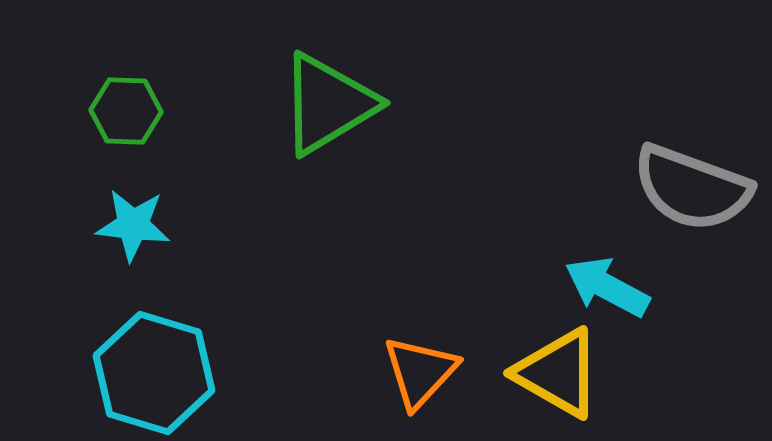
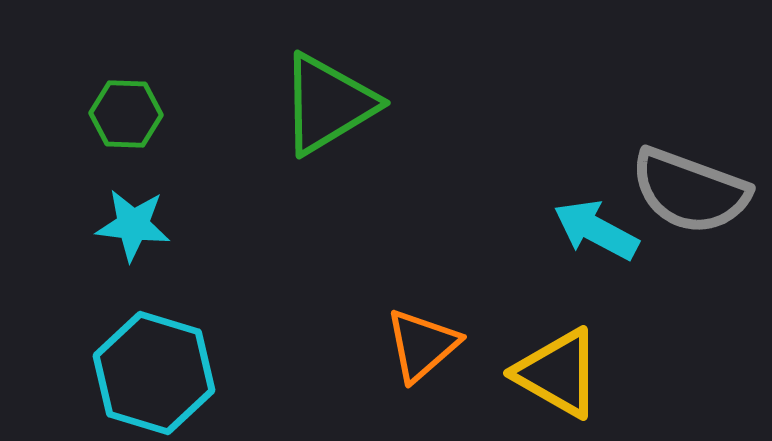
green hexagon: moved 3 px down
gray semicircle: moved 2 px left, 3 px down
cyan arrow: moved 11 px left, 57 px up
orange triangle: moved 2 px right, 27 px up; rotated 6 degrees clockwise
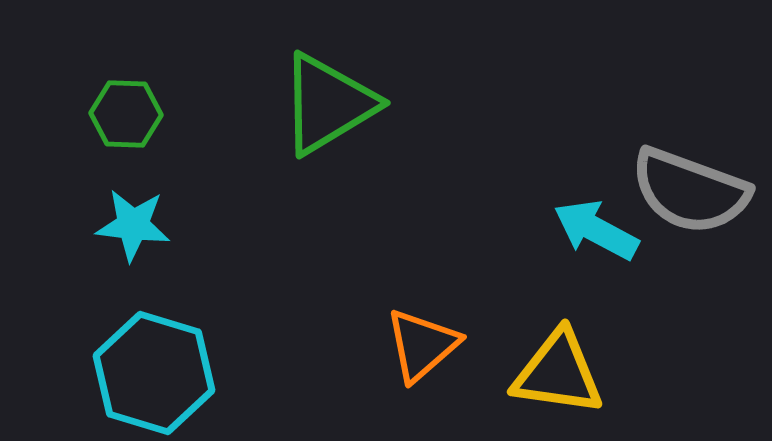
yellow triangle: rotated 22 degrees counterclockwise
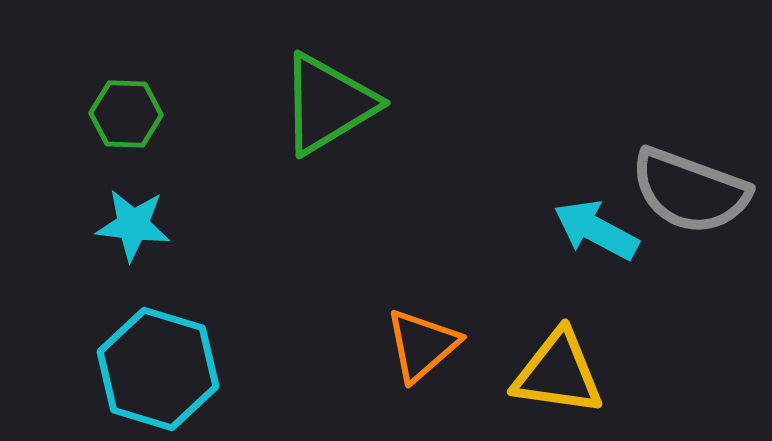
cyan hexagon: moved 4 px right, 4 px up
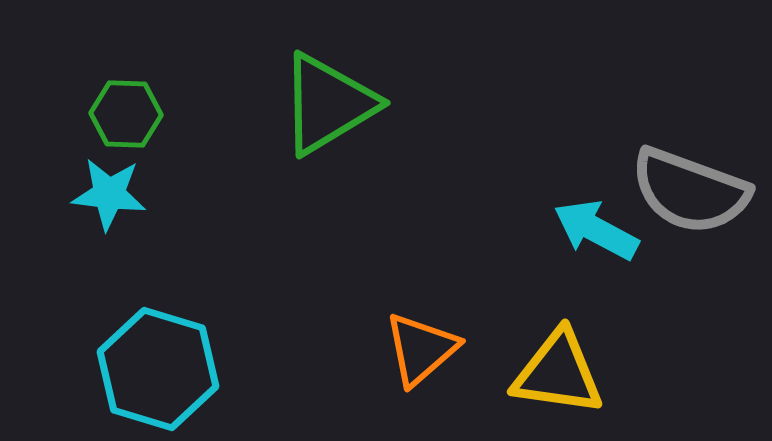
cyan star: moved 24 px left, 31 px up
orange triangle: moved 1 px left, 4 px down
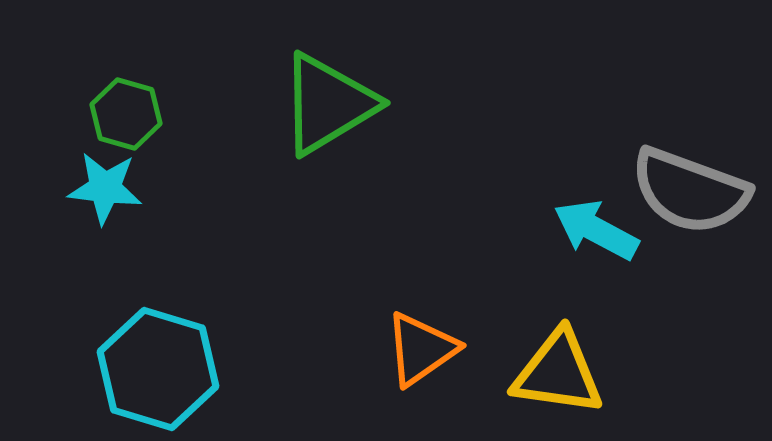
green hexagon: rotated 14 degrees clockwise
cyan star: moved 4 px left, 6 px up
orange triangle: rotated 6 degrees clockwise
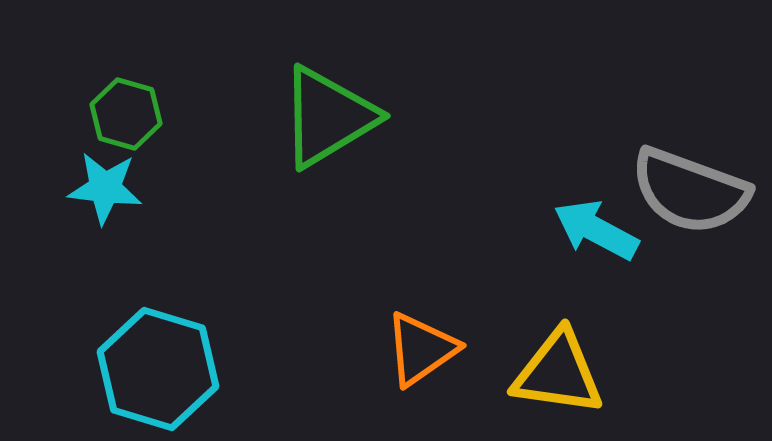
green triangle: moved 13 px down
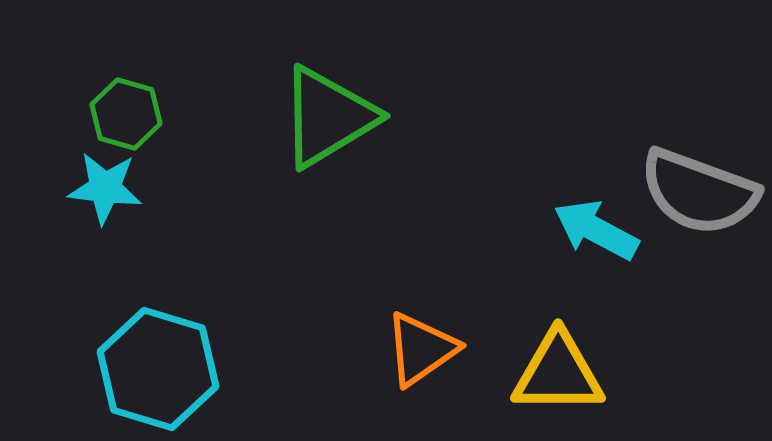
gray semicircle: moved 9 px right, 1 px down
yellow triangle: rotated 8 degrees counterclockwise
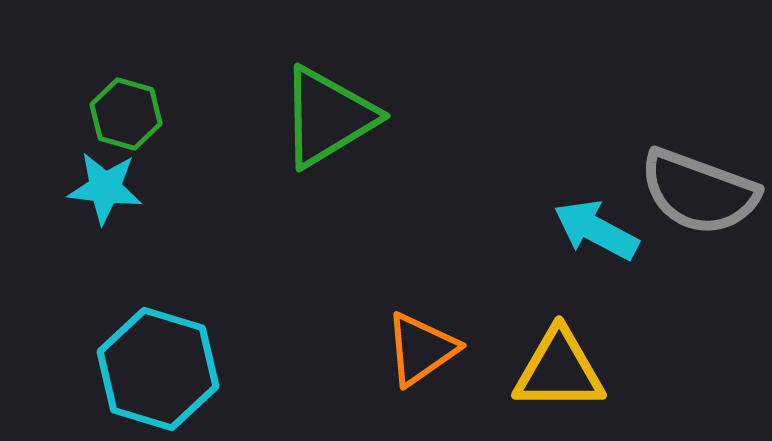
yellow triangle: moved 1 px right, 3 px up
